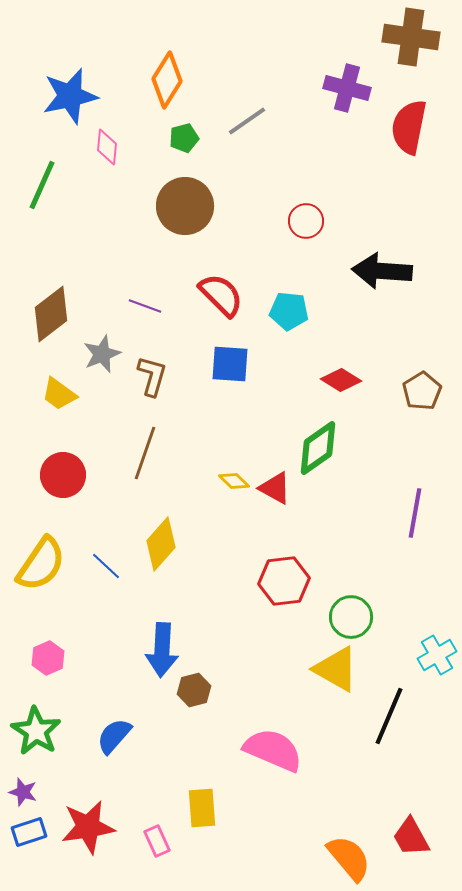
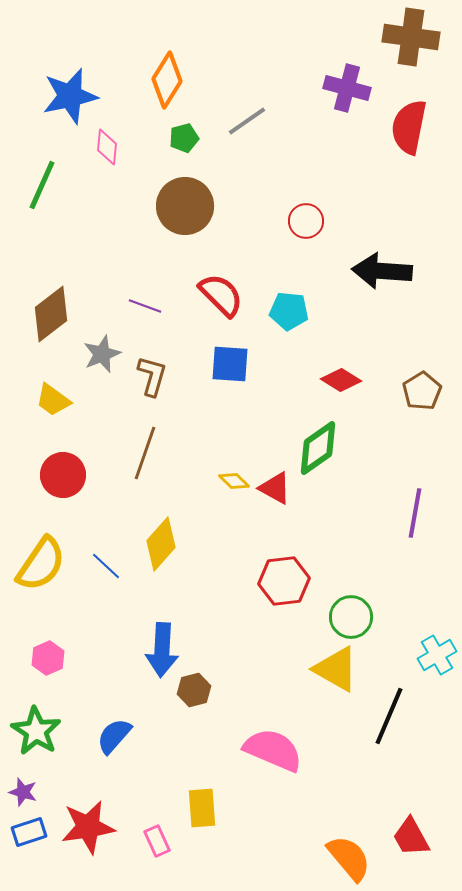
yellow trapezoid at (59, 394): moved 6 px left, 6 px down
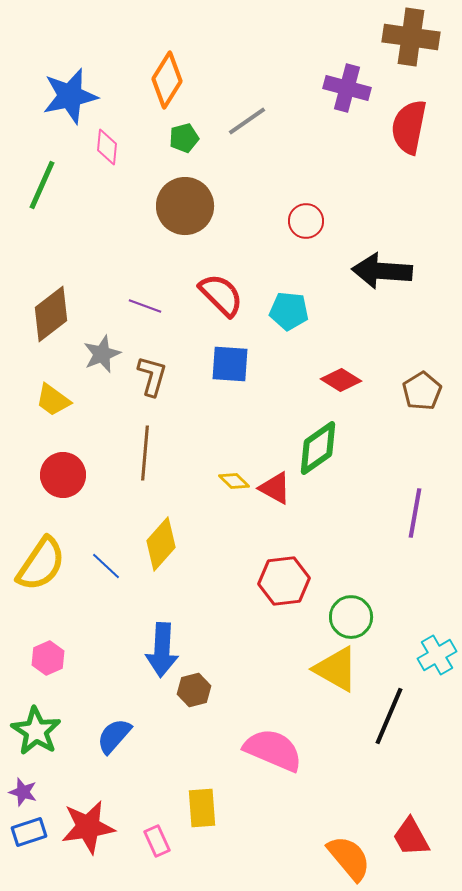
brown line at (145, 453): rotated 14 degrees counterclockwise
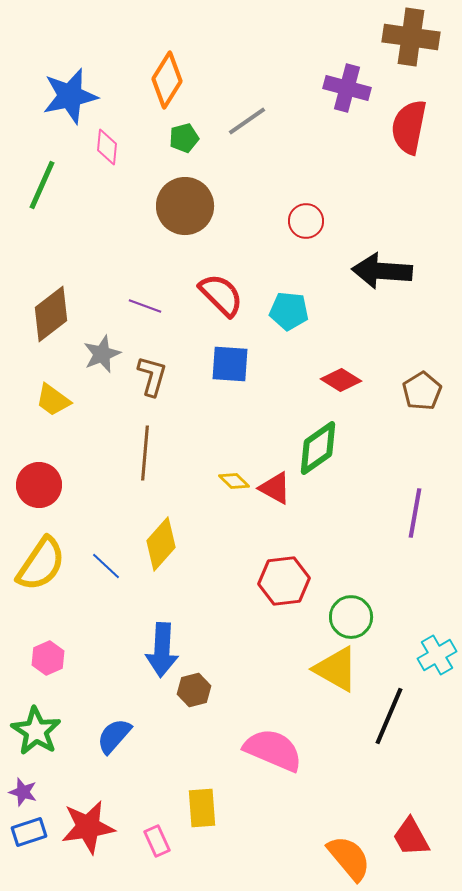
red circle at (63, 475): moved 24 px left, 10 px down
